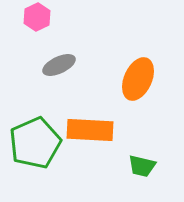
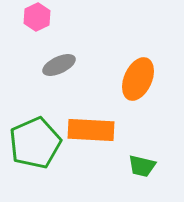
orange rectangle: moved 1 px right
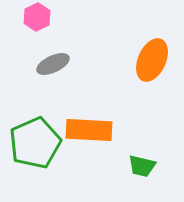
gray ellipse: moved 6 px left, 1 px up
orange ellipse: moved 14 px right, 19 px up
orange rectangle: moved 2 px left
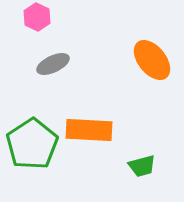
pink hexagon: rotated 8 degrees counterclockwise
orange ellipse: rotated 63 degrees counterclockwise
green pentagon: moved 3 px left, 1 px down; rotated 9 degrees counterclockwise
green trapezoid: rotated 28 degrees counterclockwise
